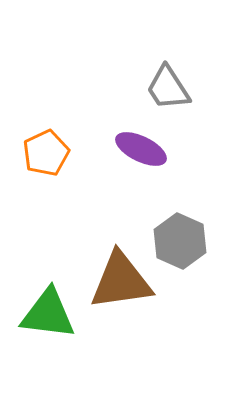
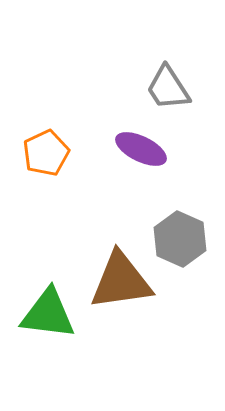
gray hexagon: moved 2 px up
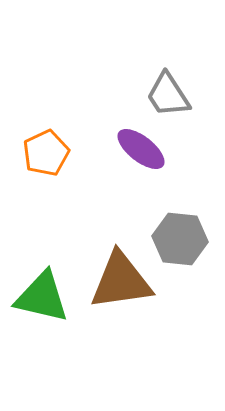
gray trapezoid: moved 7 px down
purple ellipse: rotated 12 degrees clockwise
gray hexagon: rotated 18 degrees counterclockwise
green triangle: moved 6 px left, 17 px up; rotated 6 degrees clockwise
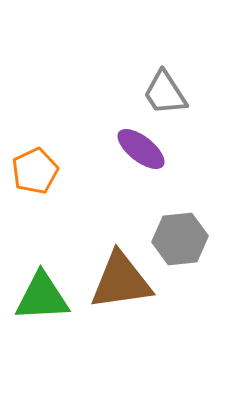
gray trapezoid: moved 3 px left, 2 px up
orange pentagon: moved 11 px left, 18 px down
gray hexagon: rotated 12 degrees counterclockwise
green triangle: rotated 16 degrees counterclockwise
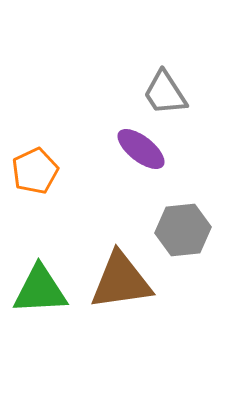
gray hexagon: moved 3 px right, 9 px up
green triangle: moved 2 px left, 7 px up
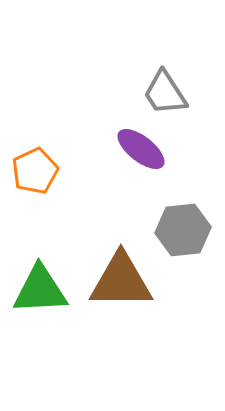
brown triangle: rotated 8 degrees clockwise
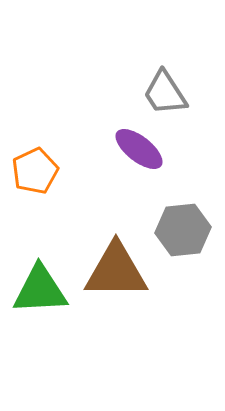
purple ellipse: moved 2 px left
brown triangle: moved 5 px left, 10 px up
